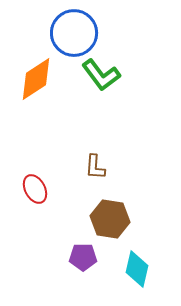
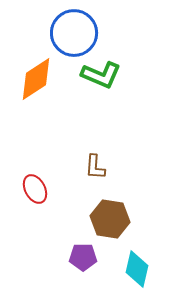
green L-shape: rotated 30 degrees counterclockwise
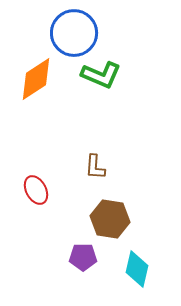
red ellipse: moved 1 px right, 1 px down
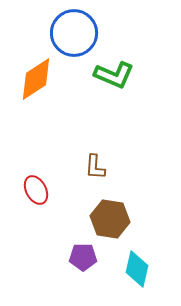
green L-shape: moved 13 px right
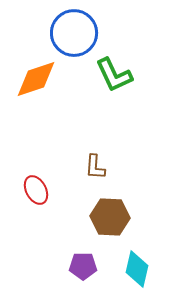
green L-shape: rotated 42 degrees clockwise
orange diamond: rotated 15 degrees clockwise
brown hexagon: moved 2 px up; rotated 6 degrees counterclockwise
purple pentagon: moved 9 px down
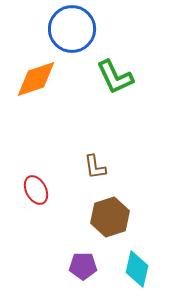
blue circle: moved 2 px left, 4 px up
green L-shape: moved 1 px right, 2 px down
brown L-shape: rotated 12 degrees counterclockwise
brown hexagon: rotated 21 degrees counterclockwise
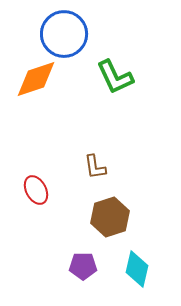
blue circle: moved 8 px left, 5 px down
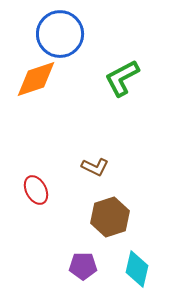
blue circle: moved 4 px left
green L-shape: moved 7 px right, 1 px down; rotated 87 degrees clockwise
brown L-shape: rotated 56 degrees counterclockwise
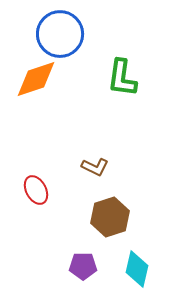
green L-shape: rotated 54 degrees counterclockwise
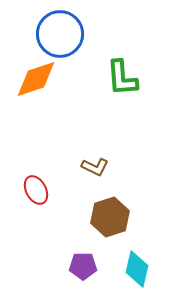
green L-shape: rotated 12 degrees counterclockwise
